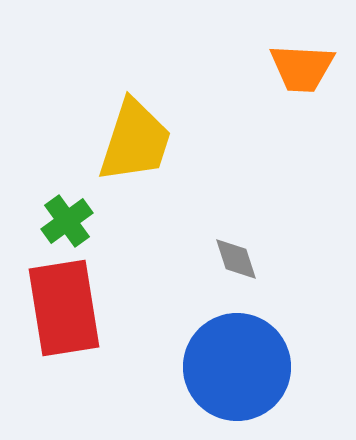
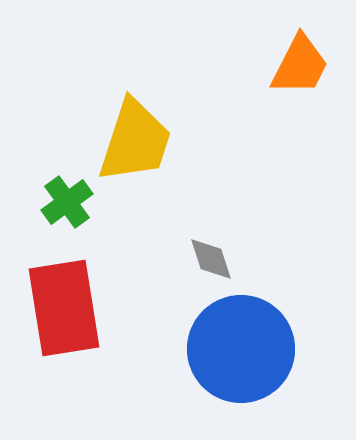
orange trapezoid: moved 2 px left, 3 px up; rotated 66 degrees counterclockwise
green cross: moved 19 px up
gray diamond: moved 25 px left
blue circle: moved 4 px right, 18 px up
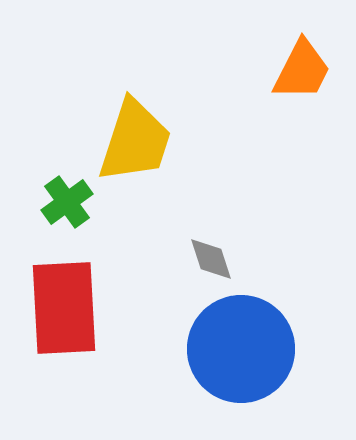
orange trapezoid: moved 2 px right, 5 px down
red rectangle: rotated 6 degrees clockwise
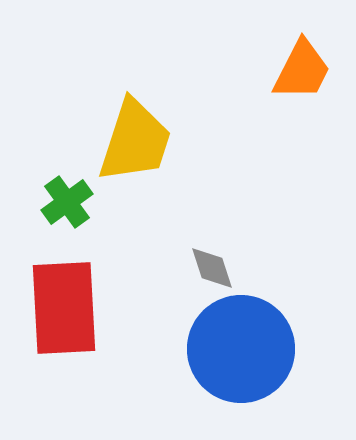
gray diamond: moved 1 px right, 9 px down
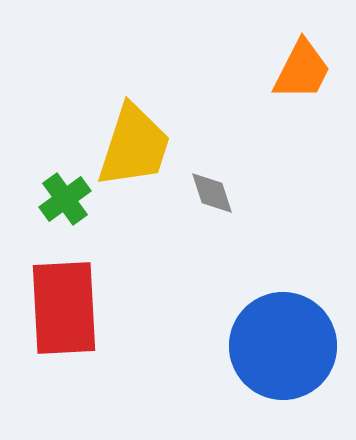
yellow trapezoid: moved 1 px left, 5 px down
green cross: moved 2 px left, 3 px up
gray diamond: moved 75 px up
blue circle: moved 42 px right, 3 px up
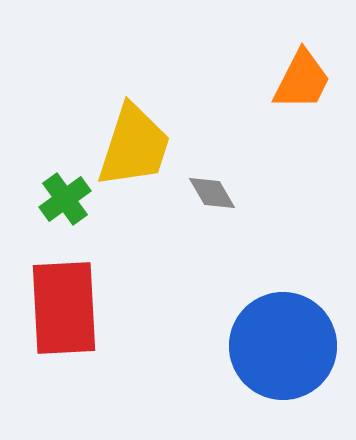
orange trapezoid: moved 10 px down
gray diamond: rotated 12 degrees counterclockwise
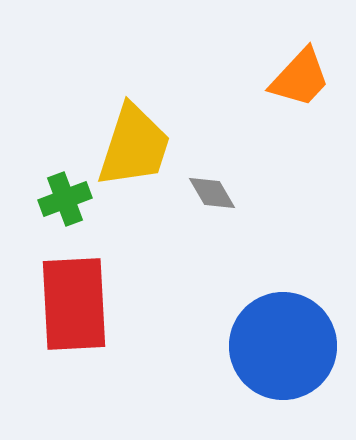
orange trapezoid: moved 2 px left, 2 px up; rotated 16 degrees clockwise
green cross: rotated 15 degrees clockwise
red rectangle: moved 10 px right, 4 px up
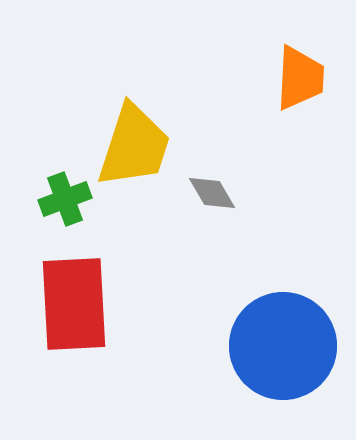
orange trapezoid: rotated 40 degrees counterclockwise
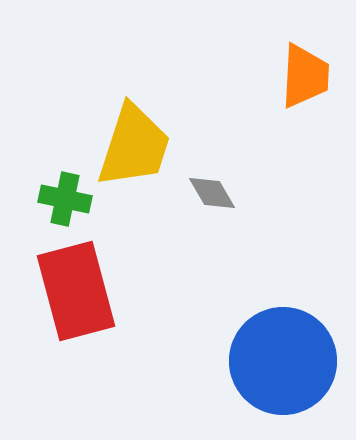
orange trapezoid: moved 5 px right, 2 px up
green cross: rotated 33 degrees clockwise
red rectangle: moved 2 px right, 13 px up; rotated 12 degrees counterclockwise
blue circle: moved 15 px down
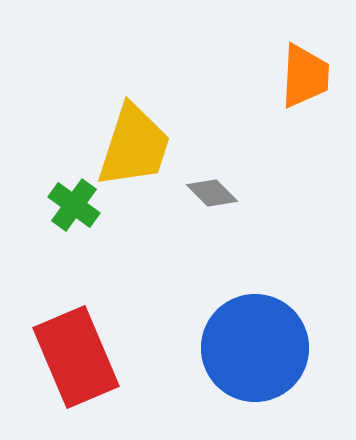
gray diamond: rotated 15 degrees counterclockwise
green cross: moved 9 px right, 6 px down; rotated 24 degrees clockwise
red rectangle: moved 66 px down; rotated 8 degrees counterclockwise
blue circle: moved 28 px left, 13 px up
